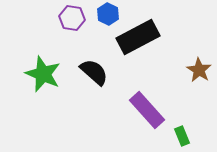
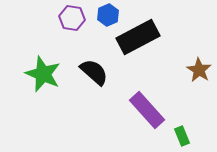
blue hexagon: moved 1 px down; rotated 10 degrees clockwise
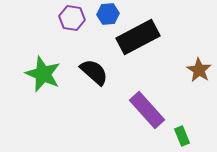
blue hexagon: moved 1 px up; rotated 20 degrees clockwise
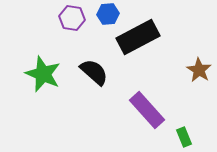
green rectangle: moved 2 px right, 1 px down
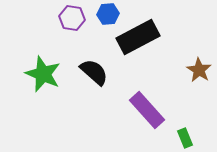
green rectangle: moved 1 px right, 1 px down
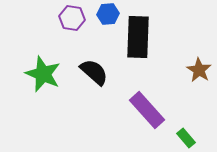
black rectangle: rotated 60 degrees counterclockwise
green rectangle: moved 1 px right; rotated 18 degrees counterclockwise
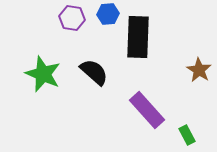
green rectangle: moved 1 px right, 3 px up; rotated 12 degrees clockwise
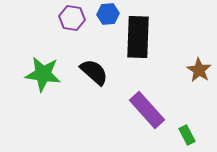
green star: rotated 15 degrees counterclockwise
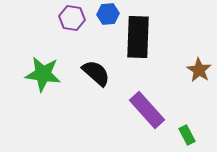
black semicircle: moved 2 px right, 1 px down
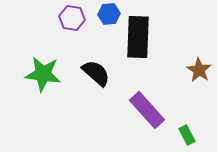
blue hexagon: moved 1 px right
